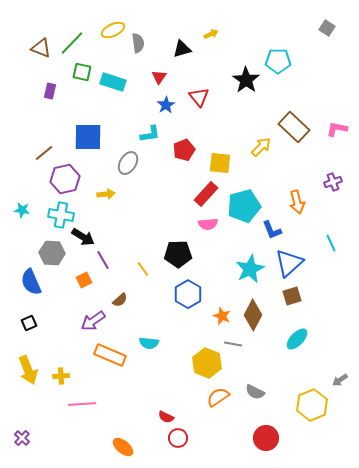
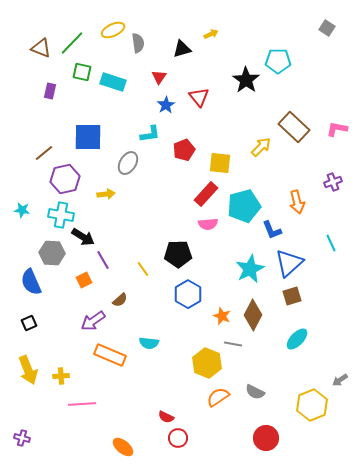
purple cross at (22, 438): rotated 28 degrees counterclockwise
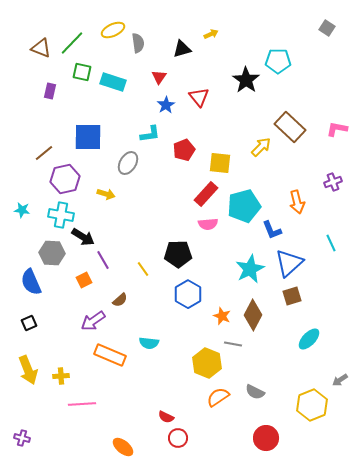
brown rectangle at (294, 127): moved 4 px left
yellow arrow at (106, 194): rotated 24 degrees clockwise
cyan ellipse at (297, 339): moved 12 px right
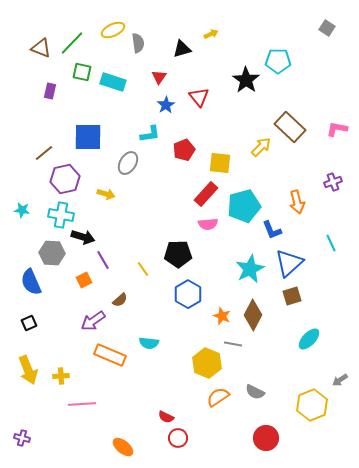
black arrow at (83, 237): rotated 15 degrees counterclockwise
